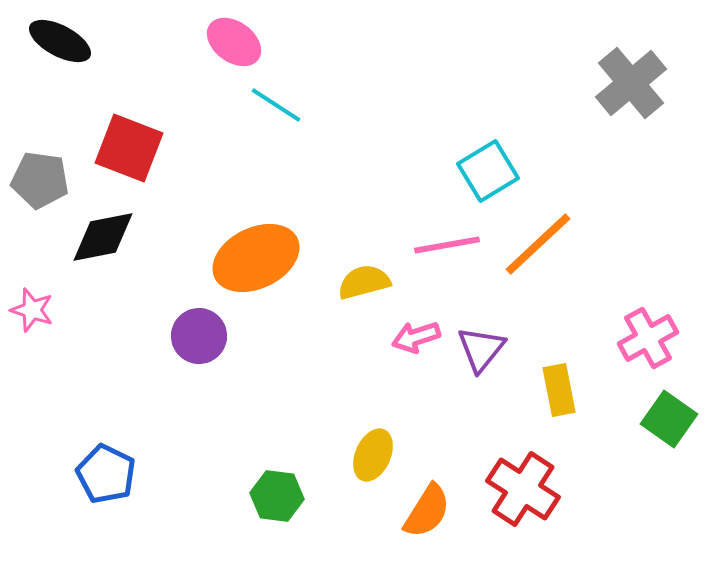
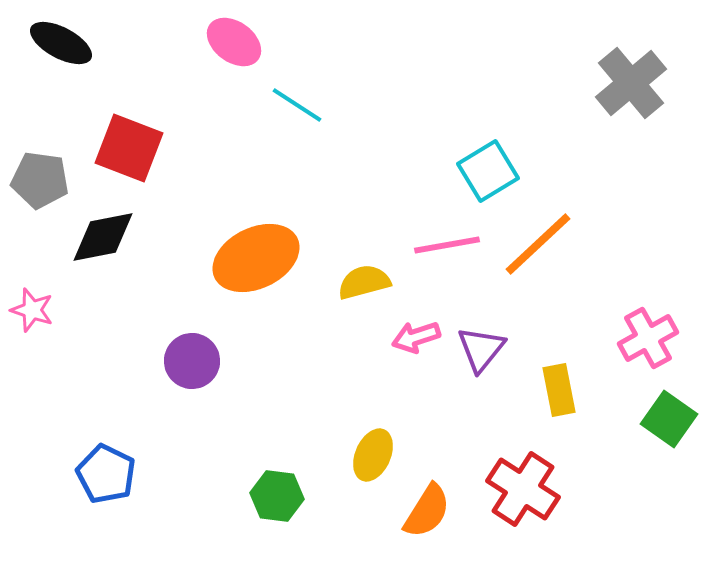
black ellipse: moved 1 px right, 2 px down
cyan line: moved 21 px right
purple circle: moved 7 px left, 25 px down
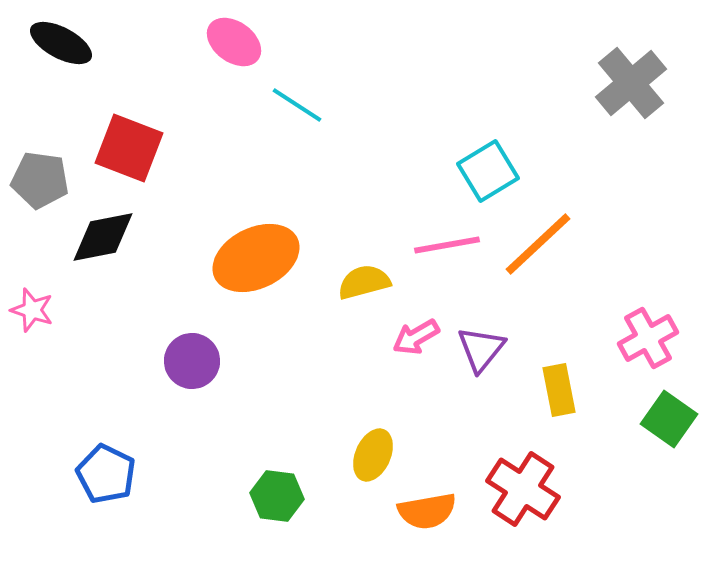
pink arrow: rotated 12 degrees counterclockwise
orange semicircle: rotated 48 degrees clockwise
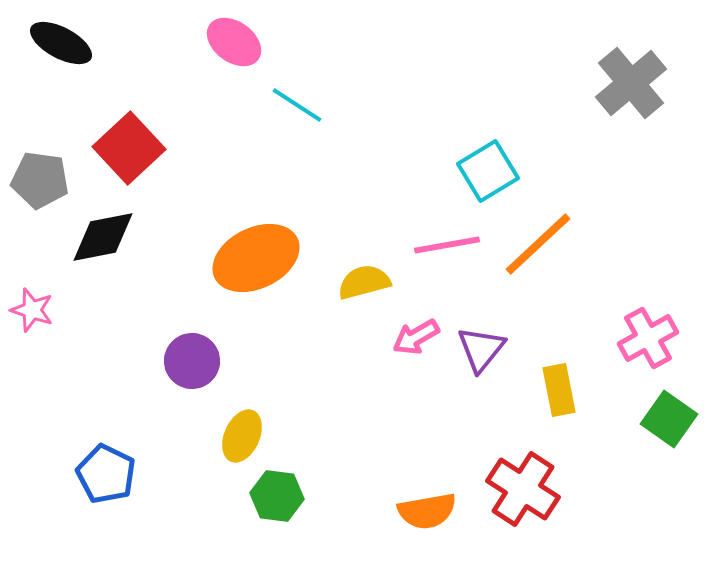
red square: rotated 26 degrees clockwise
yellow ellipse: moved 131 px left, 19 px up
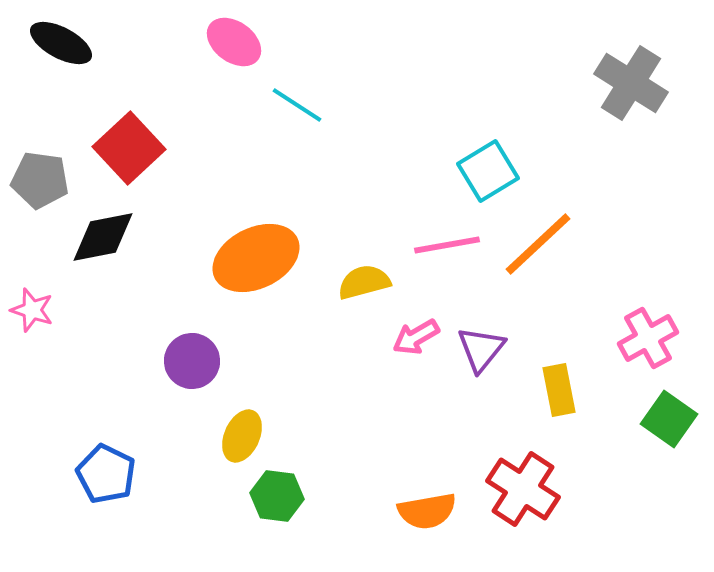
gray cross: rotated 18 degrees counterclockwise
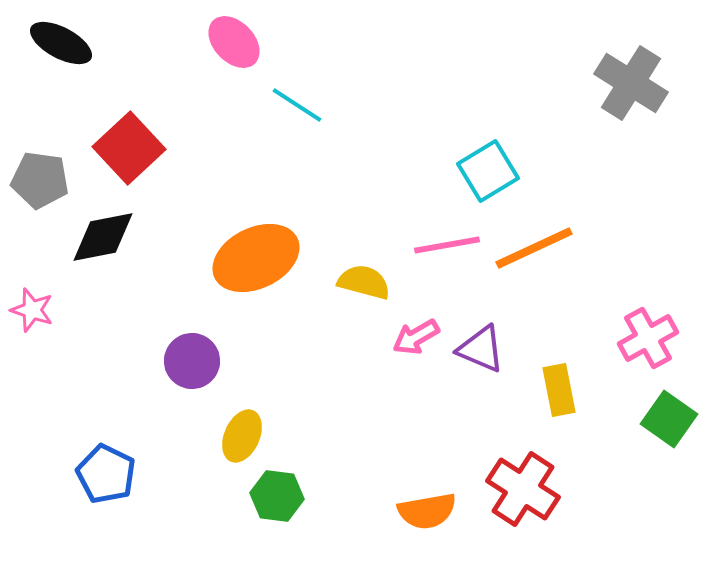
pink ellipse: rotated 10 degrees clockwise
orange line: moved 4 px left, 4 px down; rotated 18 degrees clockwise
yellow semicircle: rotated 30 degrees clockwise
purple triangle: rotated 46 degrees counterclockwise
